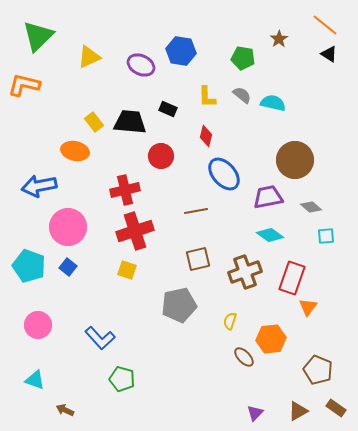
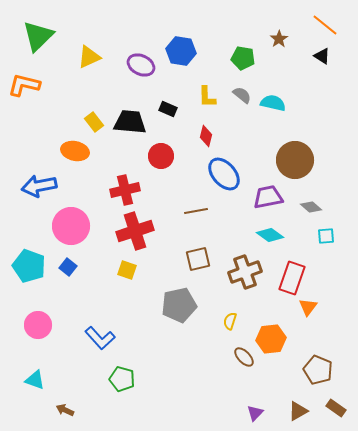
black triangle at (329, 54): moved 7 px left, 2 px down
pink circle at (68, 227): moved 3 px right, 1 px up
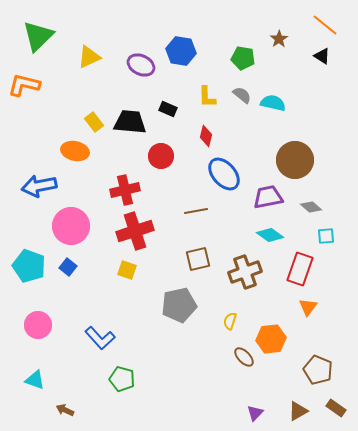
red rectangle at (292, 278): moved 8 px right, 9 px up
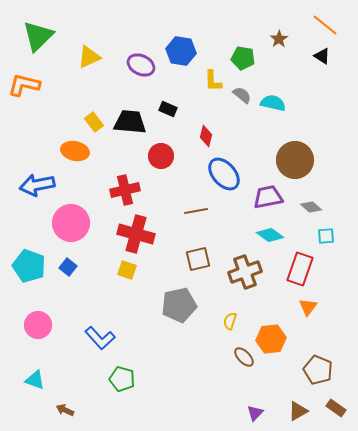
yellow L-shape at (207, 97): moved 6 px right, 16 px up
blue arrow at (39, 186): moved 2 px left, 1 px up
pink circle at (71, 226): moved 3 px up
red cross at (135, 231): moved 1 px right, 3 px down; rotated 33 degrees clockwise
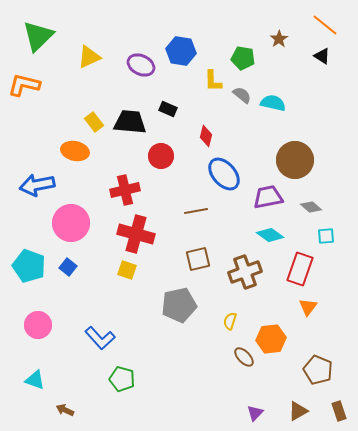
brown rectangle at (336, 408): moved 3 px right, 3 px down; rotated 36 degrees clockwise
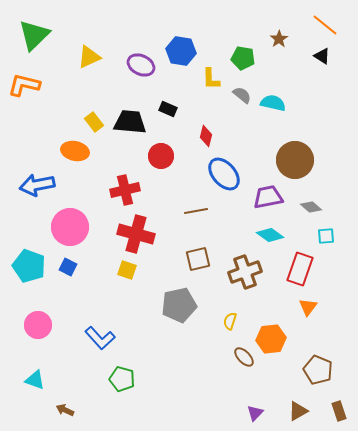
green triangle at (38, 36): moved 4 px left, 1 px up
yellow L-shape at (213, 81): moved 2 px left, 2 px up
pink circle at (71, 223): moved 1 px left, 4 px down
blue square at (68, 267): rotated 12 degrees counterclockwise
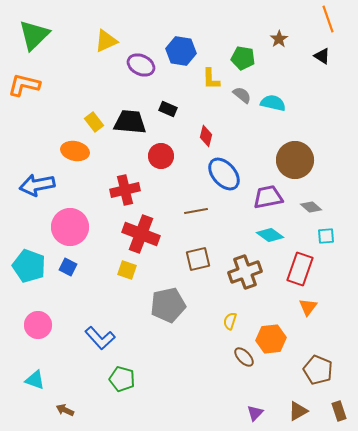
orange line at (325, 25): moved 3 px right, 6 px up; rotated 32 degrees clockwise
yellow triangle at (89, 57): moved 17 px right, 16 px up
red cross at (136, 234): moved 5 px right; rotated 6 degrees clockwise
gray pentagon at (179, 305): moved 11 px left
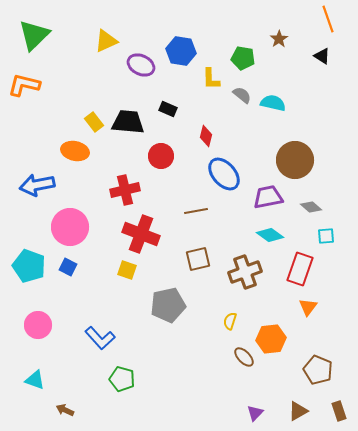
black trapezoid at (130, 122): moved 2 px left
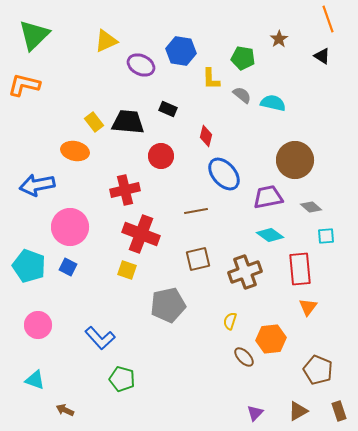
red rectangle at (300, 269): rotated 24 degrees counterclockwise
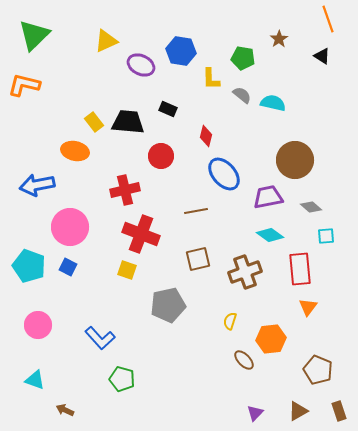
brown ellipse at (244, 357): moved 3 px down
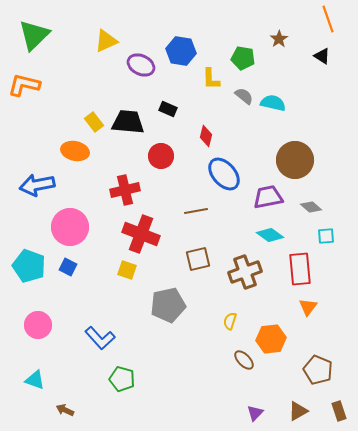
gray semicircle at (242, 95): moved 2 px right, 1 px down
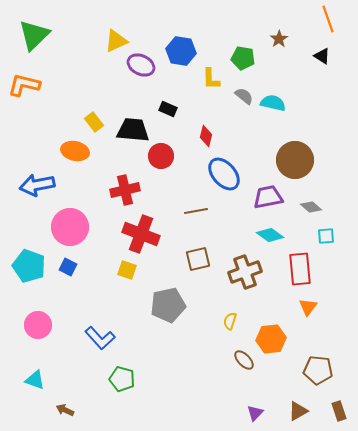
yellow triangle at (106, 41): moved 10 px right
black trapezoid at (128, 122): moved 5 px right, 8 px down
brown pentagon at (318, 370): rotated 16 degrees counterclockwise
